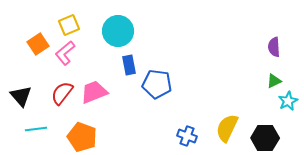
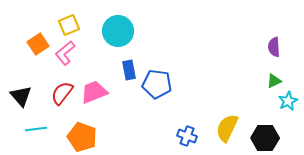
blue rectangle: moved 5 px down
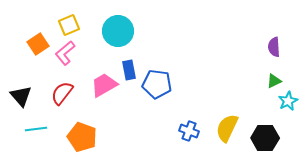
pink trapezoid: moved 10 px right, 7 px up; rotated 8 degrees counterclockwise
blue cross: moved 2 px right, 5 px up
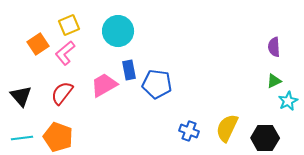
cyan line: moved 14 px left, 9 px down
orange pentagon: moved 24 px left
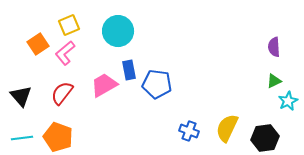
black hexagon: rotated 8 degrees counterclockwise
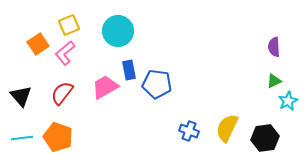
pink trapezoid: moved 1 px right, 2 px down
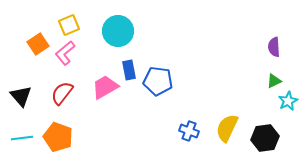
blue pentagon: moved 1 px right, 3 px up
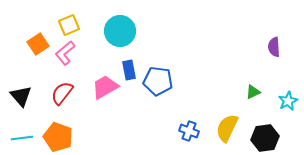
cyan circle: moved 2 px right
green triangle: moved 21 px left, 11 px down
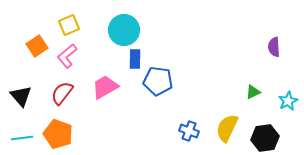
cyan circle: moved 4 px right, 1 px up
orange square: moved 1 px left, 2 px down
pink L-shape: moved 2 px right, 3 px down
blue rectangle: moved 6 px right, 11 px up; rotated 12 degrees clockwise
orange pentagon: moved 3 px up
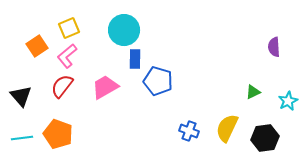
yellow square: moved 3 px down
blue pentagon: rotated 8 degrees clockwise
red semicircle: moved 7 px up
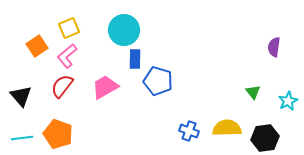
purple semicircle: rotated 12 degrees clockwise
green triangle: rotated 42 degrees counterclockwise
yellow semicircle: rotated 64 degrees clockwise
